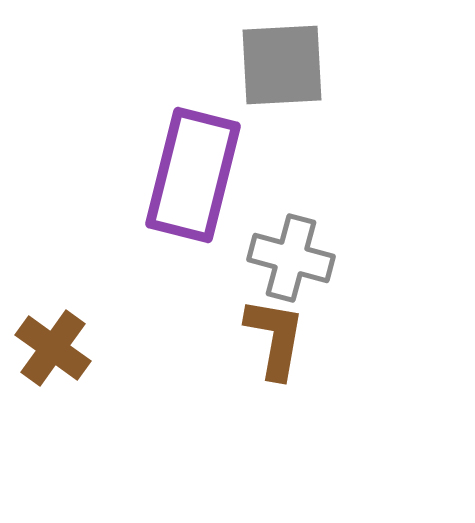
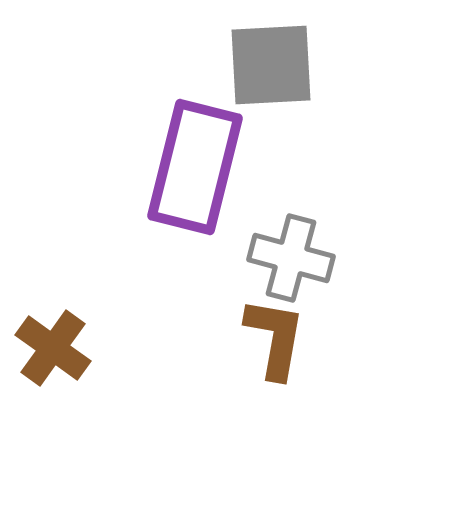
gray square: moved 11 px left
purple rectangle: moved 2 px right, 8 px up
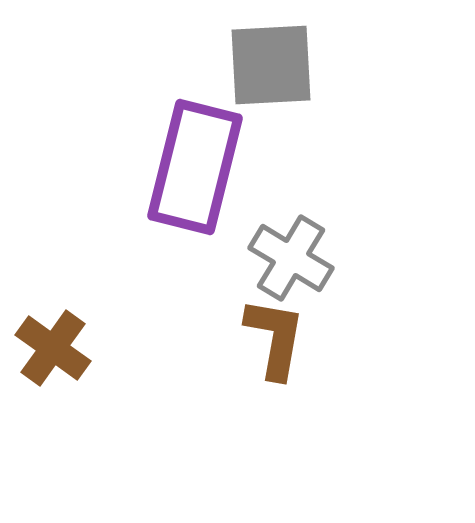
gray cross: rotated 16 degrees clockwise
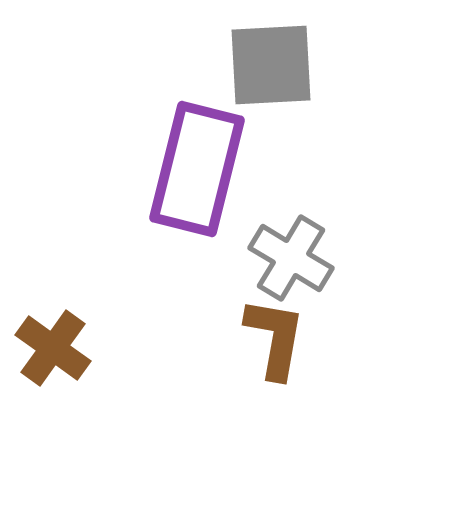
purple rectangle: moved 2 px right, 2 px down
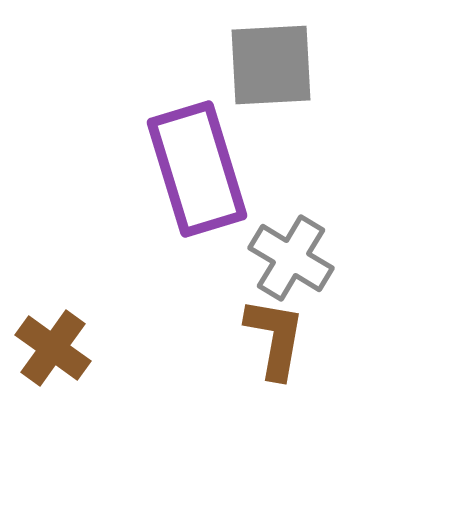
purple rectangle: rotated 31 degrees counterclockwise
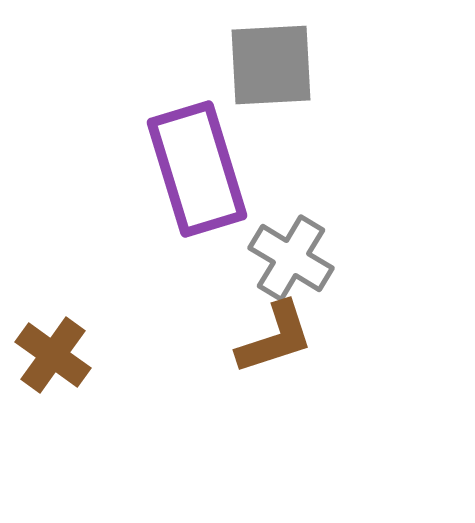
brown L-shape: rotated 62 degrees clockwise
brown cross: moved 7 px down
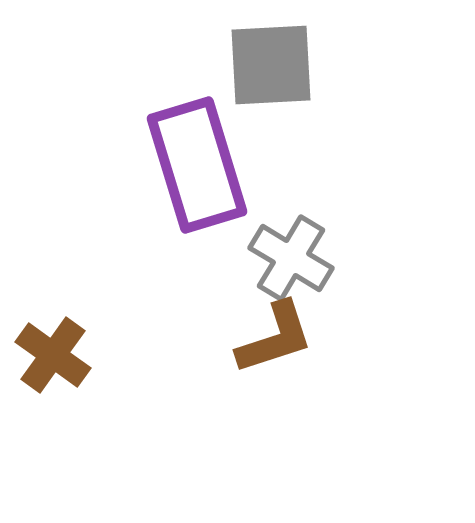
purple rectangle: moved 4 px up
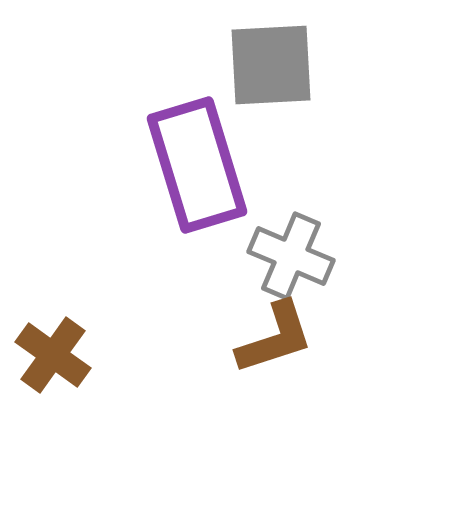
gray cross: moved 2 px up; rotated 8 degrees counterclockwise
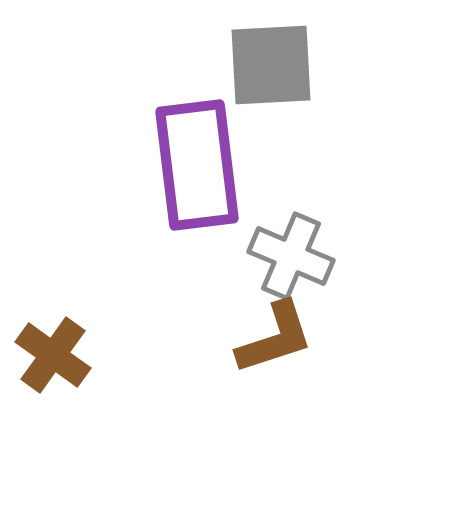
purple rectangle: rotated 10 degrees clockwise
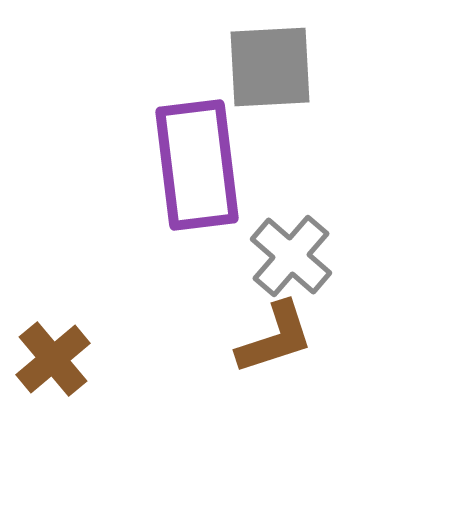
gray square: moved 1 px left, 2 px down
gray cross: rotated 18 degrees clockwise
brown cross: moved 4 px down; rotated 14 degrees clockwise
